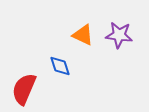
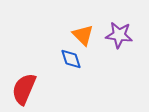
orange triangle: rotated 20 degrees clockwise
blue diamond: moved 11 px right, 7 px up
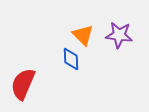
blue diamond: rotated 15 degrees clockwise
red semicircle: moved 1 px left, 5 px up
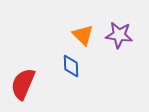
blue diamond: moved 7 px down
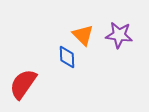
blue diamond: moved 4 px left, 9 px up
red semicircle: rotated 12 degrees clockwise
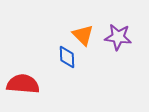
purple star: moved 1 px left, 2 px down
red semicircle: rotated 60 degrees clockwise
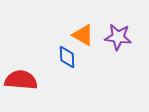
orange triangle: rotated 15 degrees counterclockwise
red semicircle: moved 2 px left, 4 px up
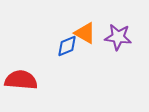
orange triangle: moved 2 px right, 2 px up
blue diamond: moved 11 px up; rotated 70 degrees clockwise
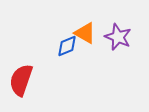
purple star: rotated 16 degrees clockwise
red semicircle: rotated 76 degrees counterclockwise
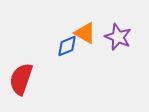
red semicircle: moved 1 px up
